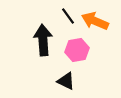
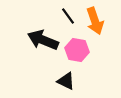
orange arrow: rotated 132 degrees counterclockwise
black arrow: rotated 64 degrees counterclockwise
pink hexagon: rotated 20 degrees clockwise
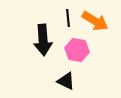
black line: moved 2 px down; rotated 30 degrees clockwise
orange arrow: rotated 40 degrees counterclockwise
black arrow: rotated 116 degrees counterclockwise
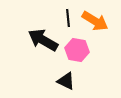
black arrow: rotated 124 degrees clockwise
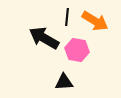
black line: moved 1 px left, 1 px up; rotated 12 degrees clockwise
black arrow: moved 1 px right, 2 px up
black triangle: moved 2 px left, 1 px down; rotated 30 degrees counterclockwise
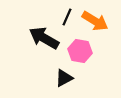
black line: rotated 18 degrees clockwise
pink hexagon: moved 3 px right, 1 px down
black triangle: moved 4 px up; rotated 24 degrees counterclockwise
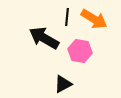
black line: rotated 18 degrees counterclockwise
orange arrow: moved 1 px left, 2 px up
black triangle: moved 1 px left, 6 px down
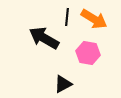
pink hexagon: moved 8 px right, 2 px down
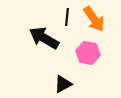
orange arrow: rotated 24 degrees clockwise
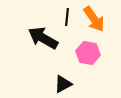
black arrow: moved 1 px left
